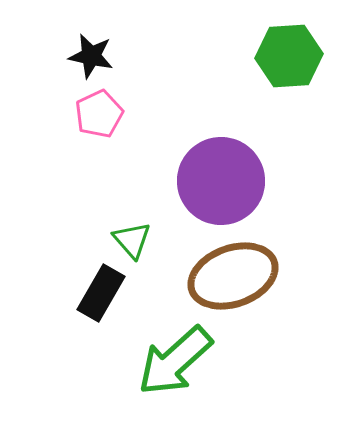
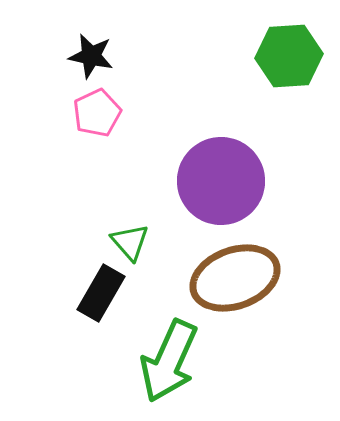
pink pentagon: moved 2 px left, 1 px up
green triangle: moved 2 px left, 2 px down
brown ellipse: moved 2 px right, 2 px down
green arrow: moved 6 px left; rotated 24 degrees counterclockwise
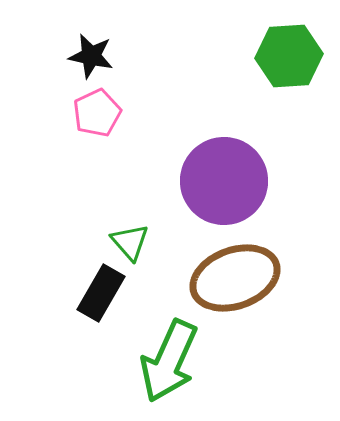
purple circle: moved 3 px right
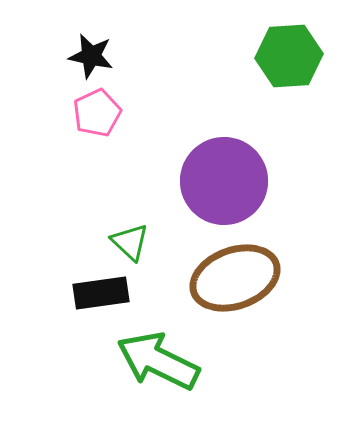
green triangle: rotated 6 degrees counterclockwise
black rectangle: rotated 52 degrees clockwise
green arrow: moved 11 px left; rotated 92 degrees clockwise
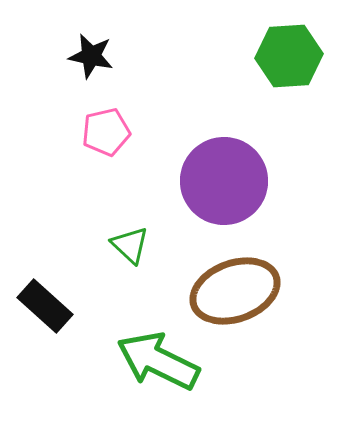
pink pentagon: moved 9 px right, 19 px down; rotated 12 degrees clockwise
green triangle: moved 3 px down
brown ellipse: moved 13 px down
black rectangle: moved 56 px left, 13 px down; rotated 50 degrees clockwise
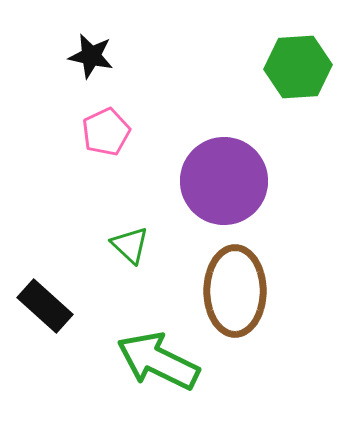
green hexagon: moved 9 px right, 11 px down
pink pentagon: rotated 12 degrees counterclockwise
brown ellipse: rotated 70 degrees counterclockwise
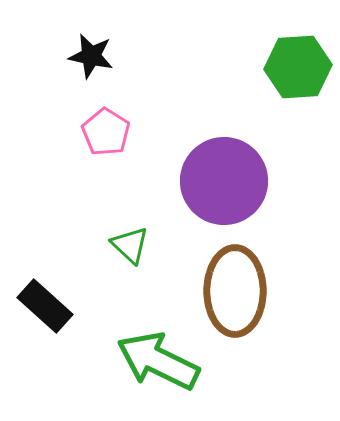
pink pentagon: rotated 15 degrees counterclockwise
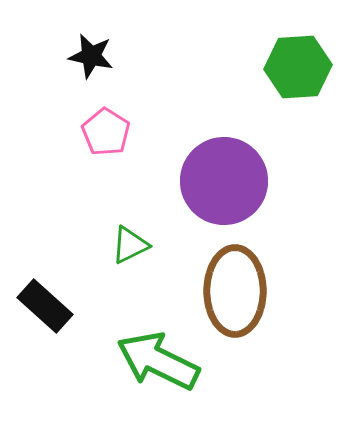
green triangle: rotated 51 degrees clockwise
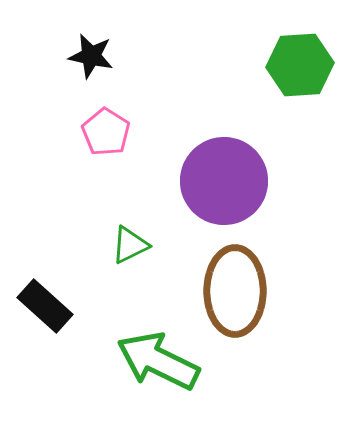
green hexagon: moved 2 px right, 2 px up
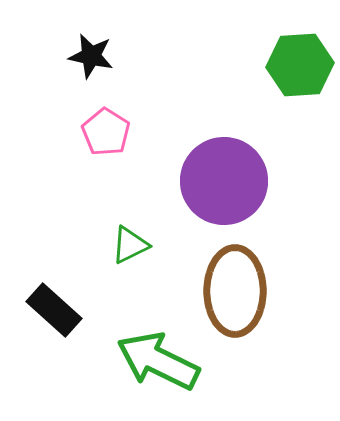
black rectangle: moved 9 px right, 4 px down
